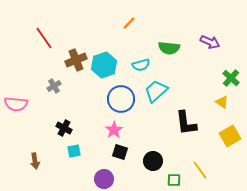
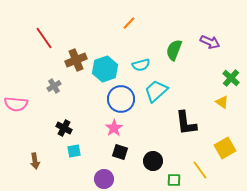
green semicircle: moved 5 px right, 2 px down; rotated 105 degrees clockwise
cyan hexagon: moved 1 px right, 4 px down
pink star: moved 2 px up
yellow square: moved 5 px left, 12 px down
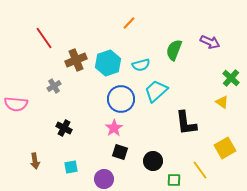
cyan hexagon: moved 3 px right, 6 px up
cyan square: moved 3 px left, 16 px down
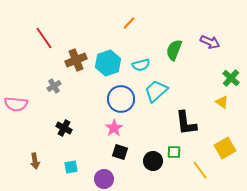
green square: moved 28 px up
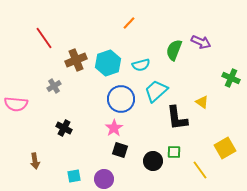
purple arrow: moved 9 px left
green cross: rotated 18 degrees counterclockwise
yellow triangle: moved 20 px left
black L-shape: moved 9 px left, 5 px up
black square: moved 2 px up
cyan square: moved 3 px right, 9 px down
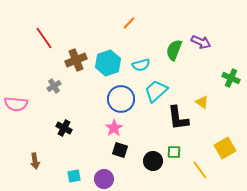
black L-shape: moved 1 px right
